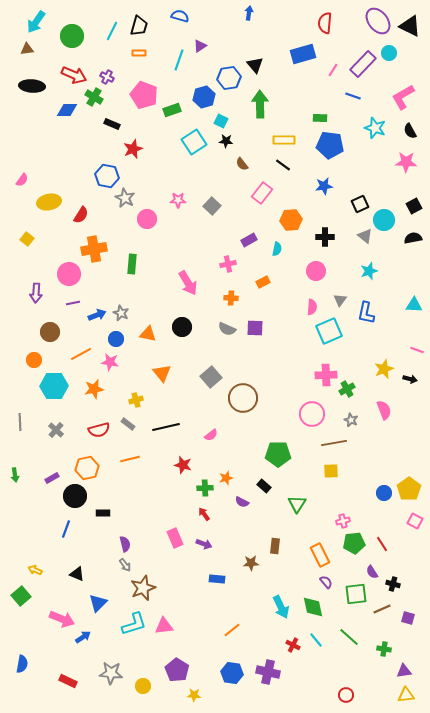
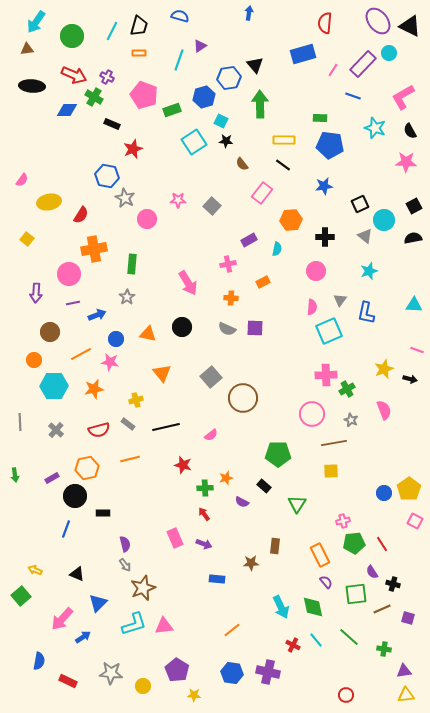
gray star at (121, 313): moved 6 px right, 16 px up; rotated 14 degrees clockwise
pink arrow at (62, 619): rotated 110 degrees clockwise
blue semicircle at (22, 664): moved 17 px right, 3 px up
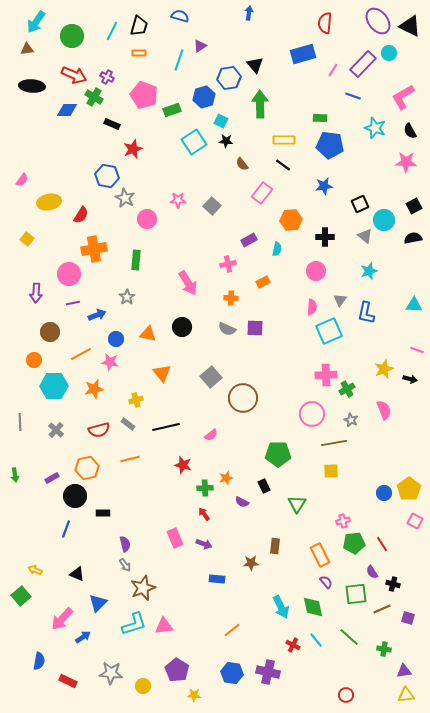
green rectangle at (132, 264): moved 4 px right, 4 px up
black rectangle at (264, 486): rotated 24 degrees clockwise
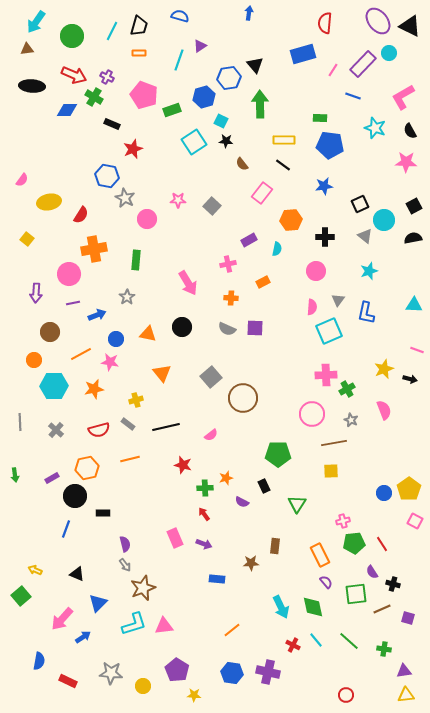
gray triangle at (340, 300): moved 2 px left
green line at (349, 637): moved 4 px down
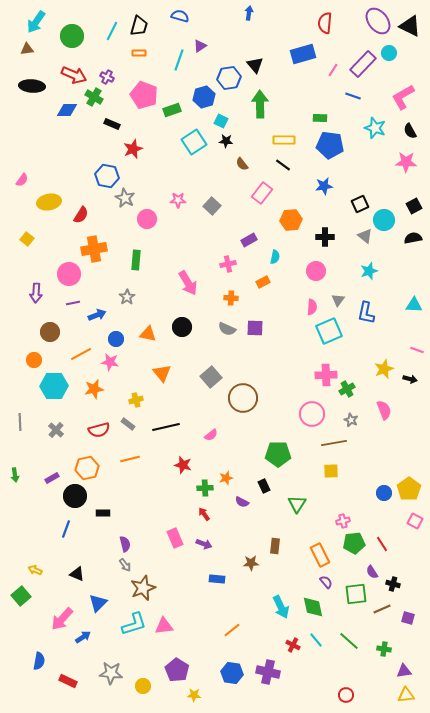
cyan semicircle at (277, 249): moved 2 px left, 8 px down
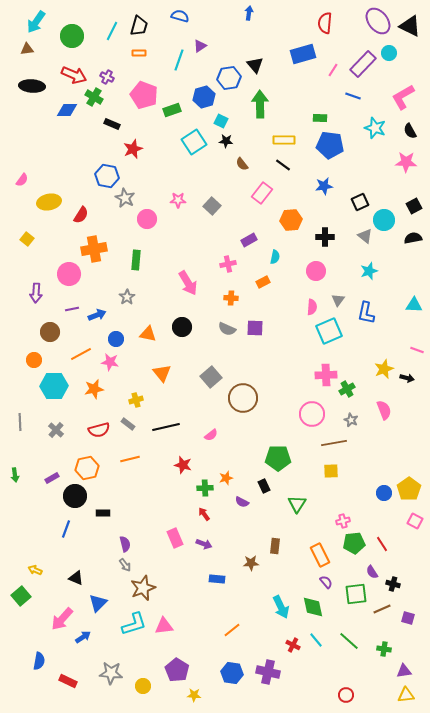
black square at (360, 204): moved 2 px up
purple line at (73, 303): moved 1 px left, 6 px down
black arrow at (410, 379): moved 3 px left, 1 px up
green pentagon at (278, 454): moved 4 px down
black triangle at (77, 574): moved 1 px left, 4 px down
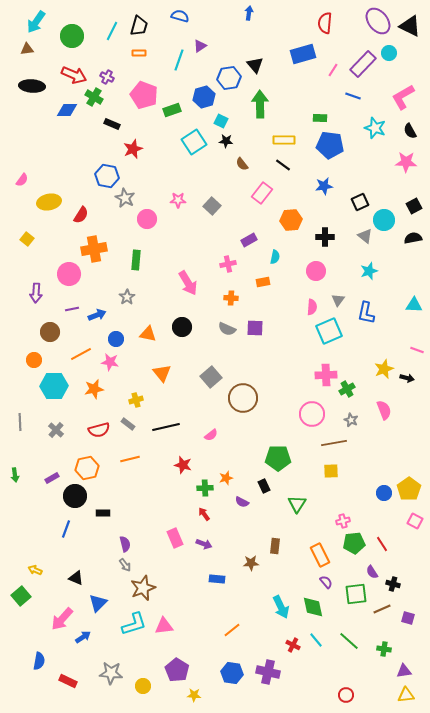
orange rectangle at (263, 282): rotated 16 degrees clockwise
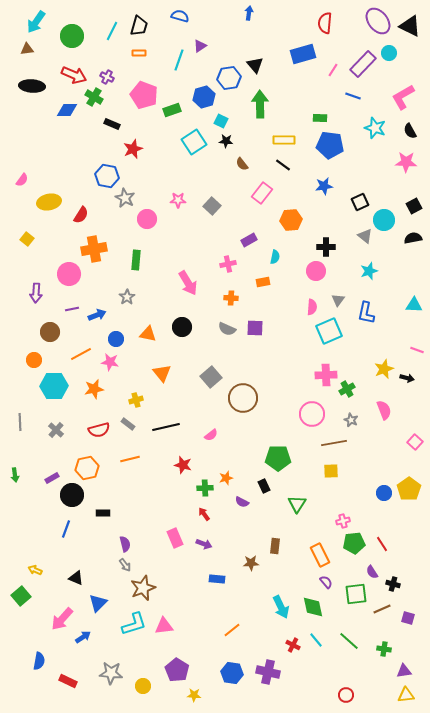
black cross at (325, 237): moved 1 px right, 10 px down
black circle at (75, 496): moved 3 px left, 1 px up
pink square at (415, 521): moved 79 px up; rotated 14 degrees clockwise
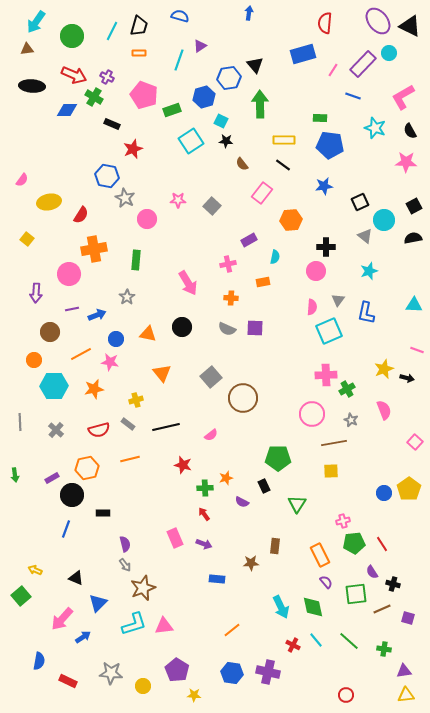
cyan square at (194, 142): moved 3 px left, 1 px up
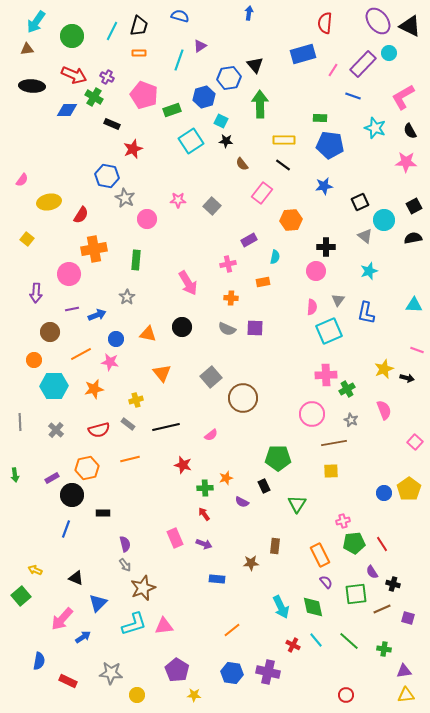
yellow circle at (143, 686): moved 6 px left, 9 px down
